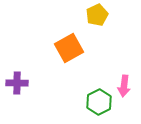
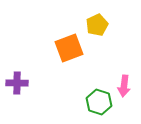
yellow pentagon: moved 10 px down
orange square: rotated 8 degrees clockwise
green hexagon: rotated 15 degrees counterclockwise
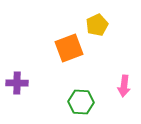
green hexagon: moved 18 px left; rotated 15 degrees counterclockwise
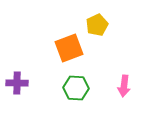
green hexagon: moved 5 px left, 14 px up
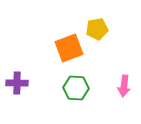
yellow pentagon: moved 4 px down; rotated 15 degrees clockwise
